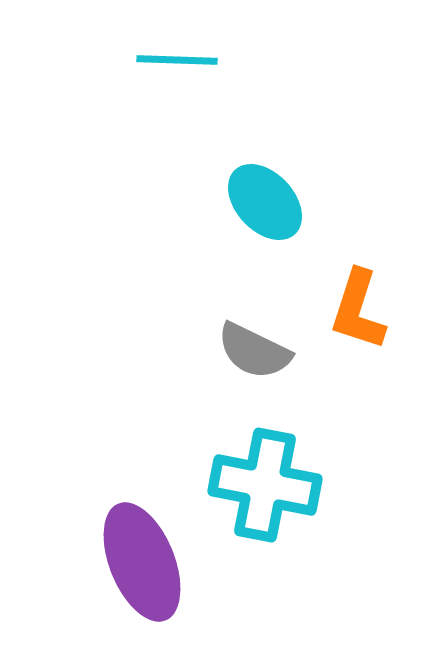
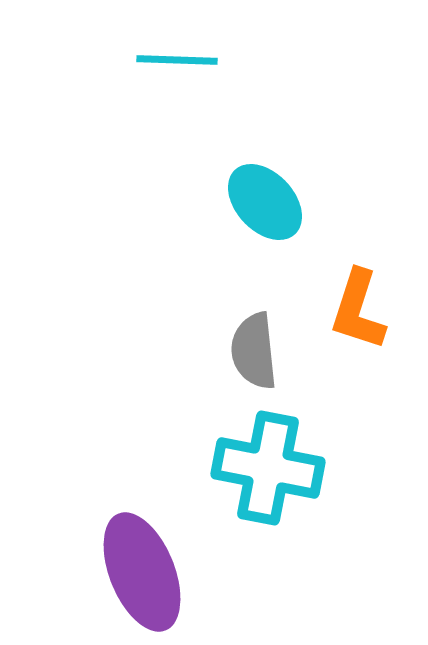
gray semicircle: rotated 58 degrees clockwise
cyan cross: moved 3 px right, 17 px up
purple ellipse: moved 10 px down
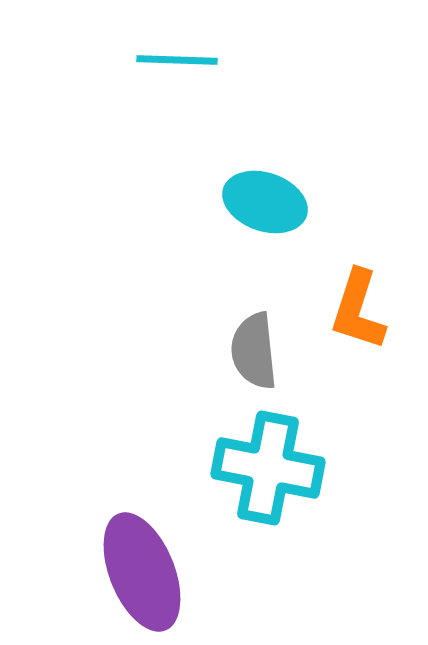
cyan ellipse: rotated 28 degrees counterclockwise
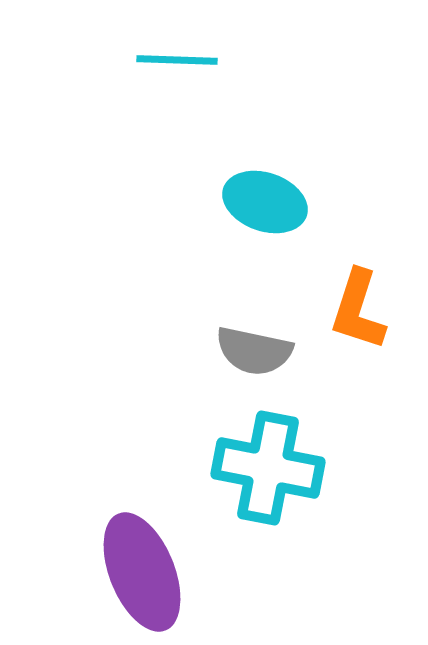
gray semicircle: rotated 72 degrees counterclockwise
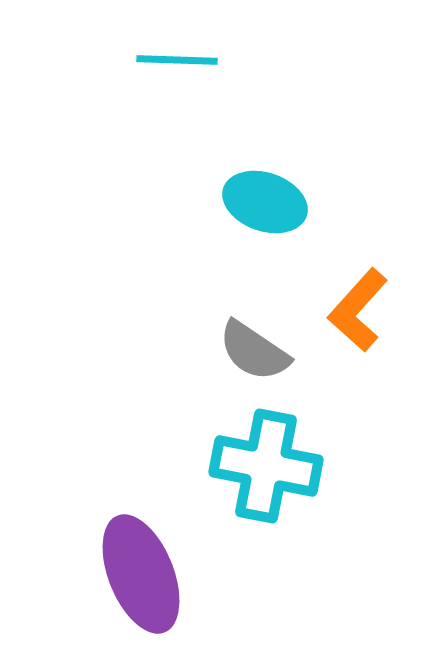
orange L-shape: rotated 24 degrees clockwise
gray semicircle: rotated 22 degrees clockwise
cyan cross: moved 2 px left, 2 px up
purple ellipse: moved 1 px left, 2 px down
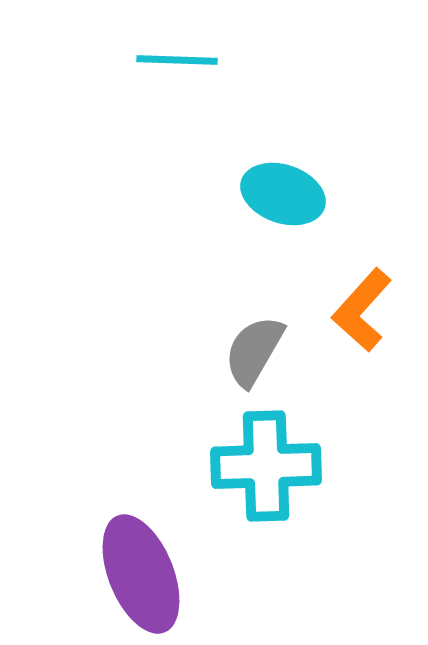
cyan ellipse: moved 18 px right, 8 px up
orange L-shape: moved 4 px right
gray semicircle: rotated 86 degrees clockwise
cyan cross: rotated 13 degrees counterclockwise
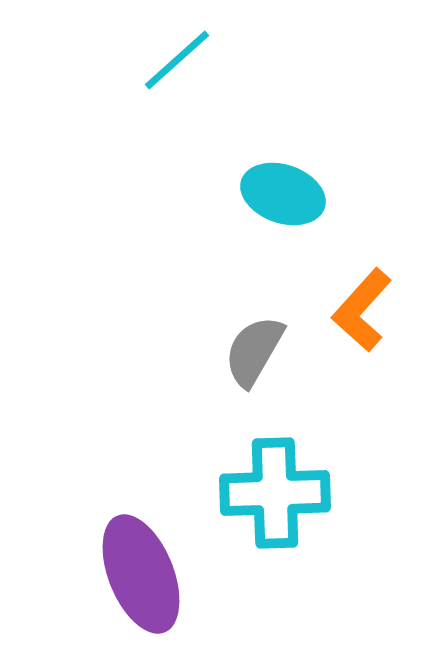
cyan line: rotated 44 degrees counterclockwise
cyan cross: moved 9 px right, 27 px down
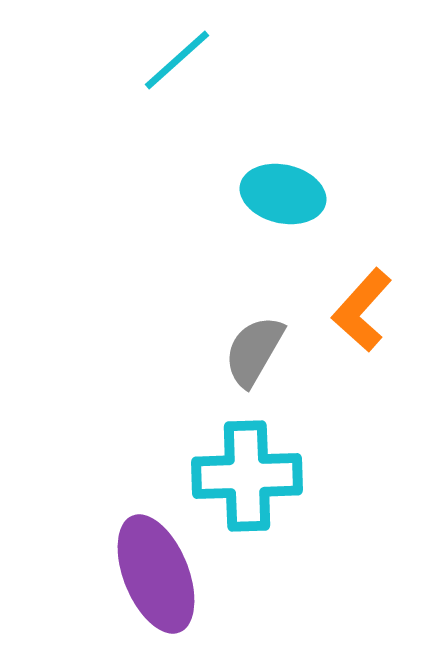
cyan ellipse: rotated 6 degrees counterclockwise
cyan cross: moved 28 px left, 17 px up
purple ellipse: moved 15 px right
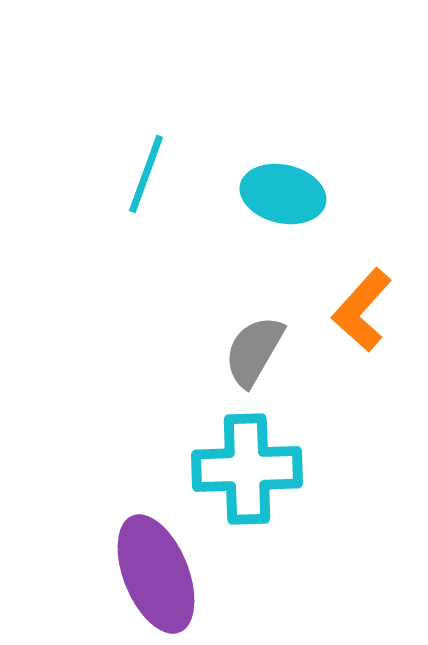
cyan line: moved 31 px left, 114 px down; rotated 28 degrees counterclockwise
cyan cross: moved 7 px up
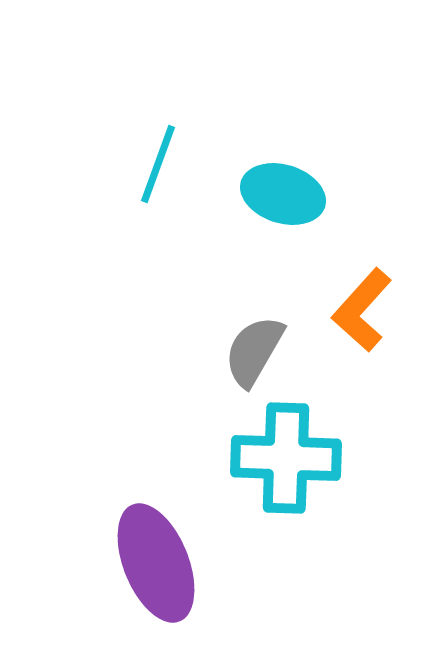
cyan line: moved 12 px right, 10 px up
cyan ellipse: rotated 4 degrees clockwise
cyan cross: moved 39 px right, 11 px up; rotated 4 degrees clockwise
purple ellipse: moved 11 px up
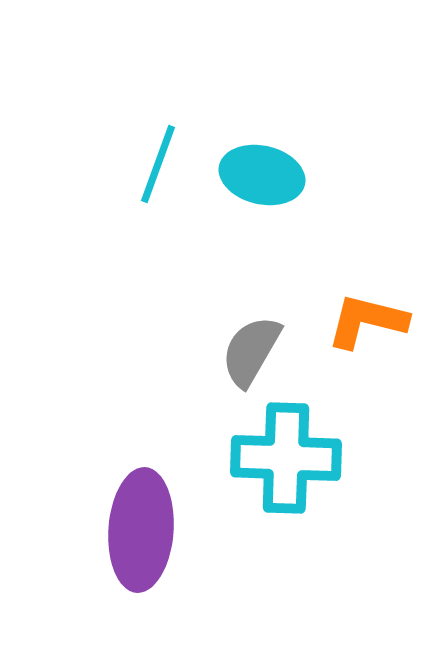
cyan ellipse: moved 21 px left, 19 px up; rotated 4 degrees counterclockwise
orange L-shape: moved 5 px right, 11 px down; rotated 62 degrees clockwise
gray semicircle: moved 3 px left
purple ellipse: moved 15 px left, 33 px up; rotated 26 degrees clockwise
